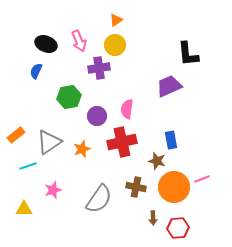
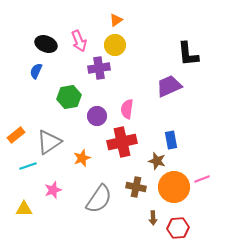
orange star: moved 9 px down
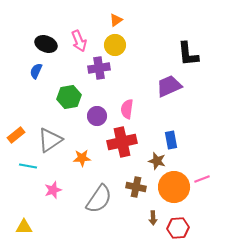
gray triangle: moved 1 px right, 2 px up
orange star: rotated 18 degrees clockwise
cyan line: rotated 30 degrees clockwise
yellow triangle: moved 18 px down
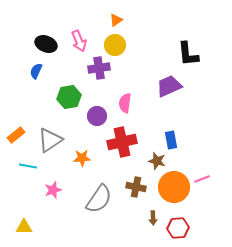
pink semicircle: moved 2 px left, 6 px up
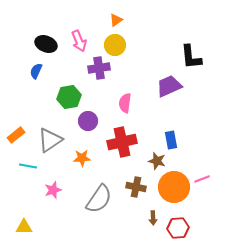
black L-shape: moved 3 px right, 3 px down
purple circle: moved 9 px left, 5 px down
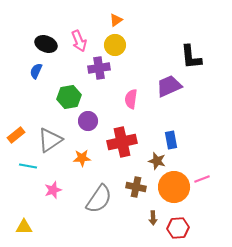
pink semicircle: moved 6 px right, 4 px up
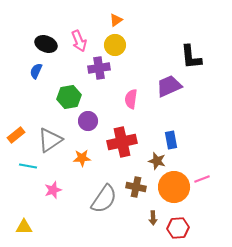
gray semicircle: moved 5 px right
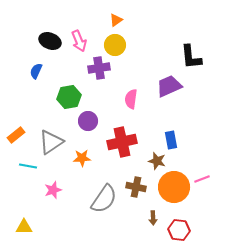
black ellipse: moved 4 px right, 3 px up
gray triangle: moved 1 px right, 2 px down
red hexagon: moved 1 px right, 2 px down; rotated 10 degrees clockwise
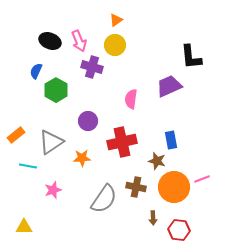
purple cross: moved 7 px left, 1 px up; rotated 25 degrees clockwise
green hexagon: moved 13 px left, 7 px up; rotated 20 degrees counterclockwise
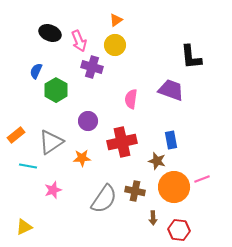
black ellipse: moved 8 px up
purple trapezoid: moved 2 px right, 4 px down; rotated 44 degrees clockwise
brown cross: moved 1 px left, 4 px down
yellow triangle: rotated 24 degrees counterclockwise
